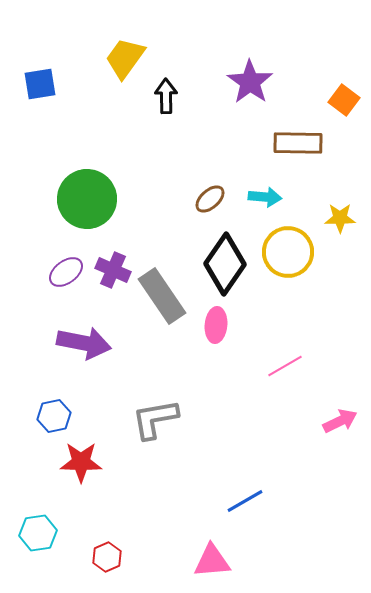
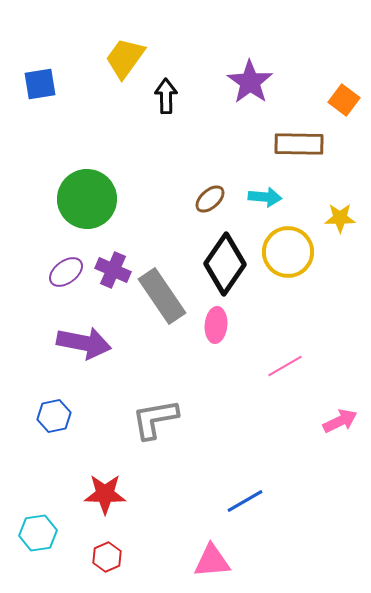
brown rectangle: moved 1 px right, 1 px down
red star: moved 24 px right, 32 px down
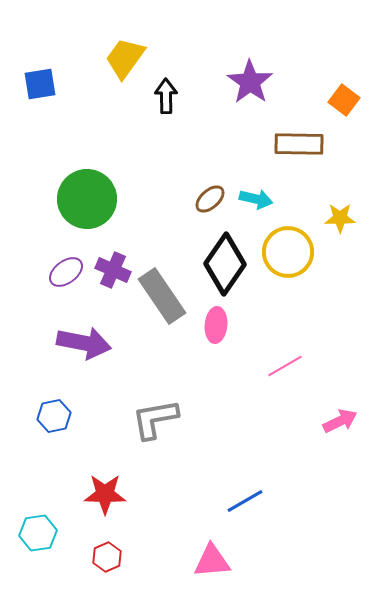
cyan arrow: moved 9 px left, 2 px down; rotated 8 degrees clockwise
